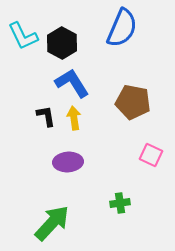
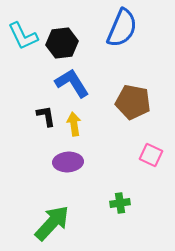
black hexagon: rotated 24 degrees clockwise
yellow arrow: moved 6 px down
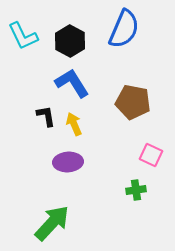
blue semicircle: moved 2 px right, 1 px down
black hexagon: moved 8 px right, 2 px up; rotated 24 degrees counterclockwise
yellow arrow: rotated 15 degrees counterclockwise
green cross: moved 16 px right, 13 px up
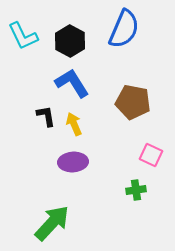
purple ellipse: moved 5 px right
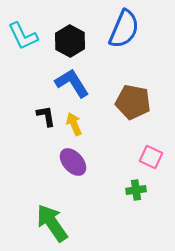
pink square: moved 2 px down
purple ellipse: rotated 52 degrees clockwise
green arrow: rotated 78 degrees counterclockwise
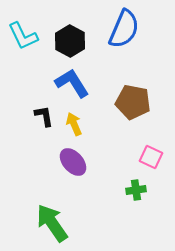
black L-shape: moved 2 px left
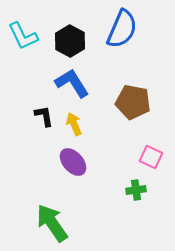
blue semicircle: moved 2 px left
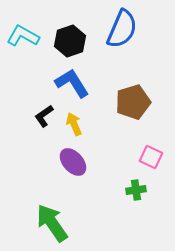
cyan L-shape: rotated 144 degrees clockwise
black hexagon: rotated 12 degrees clockwise
brown pentagon: rotated 28 degrees counterclockwise
black L-shape: rotated 115 degrees counterclockwise
